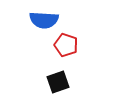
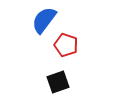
blue semicircle: rotated 124 degrees clockwise
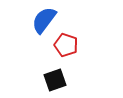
black square: moved 3 px left, 2 px up
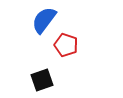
black square: moved 13 px left
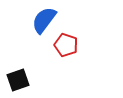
black square: moved 24 px left
